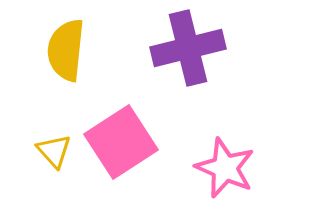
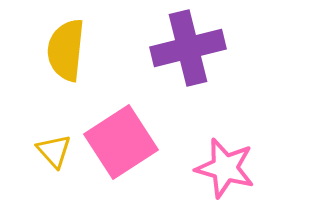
pink star: rotated 8 degrees counterclockwise
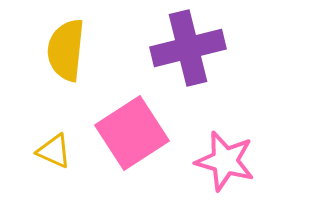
pink square: moved 11 px right, 9 px up
yellow triangle: rotated 24 degrees counterclockwise
pink star: moved 7 px up
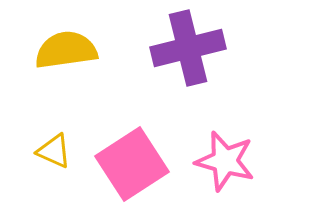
yellow semicircle: rotated 76 degrees clockwise
pink square: moved 31 px down
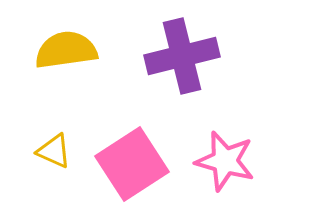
purple cross: moved 6 px left, 8 px down
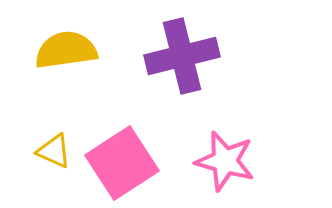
pink square: moved 10 px left, 1 px up
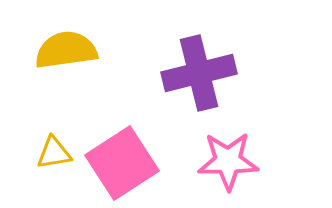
purple cross: moved 17 px right, 17 px down
yellow triangle: moved 2 px down; rotated 33 degrees counterclockwise
pink star: moved 3 px right; rotated 16 degrees counterclockwise
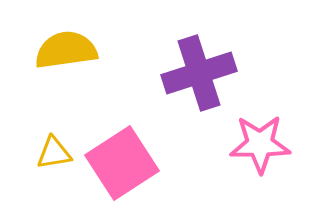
purple cross: rotated 4 degrees counterclockwise
pink star: moved 32 px right, 17 px up
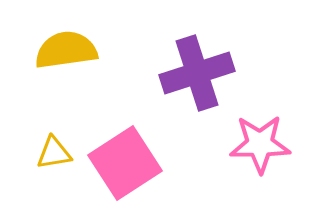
purple cross: moved 2 px left
pink square: moved 3 px right
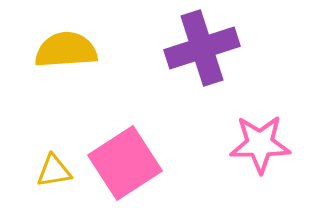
yellow semicircle: rotated 4 degrees clockwise
purple cross: moved 5 px right, 25 px up
yellow triangle: moved 18 px down
